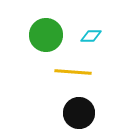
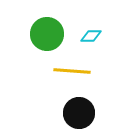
green circle: moved 1 px right, 1 px up
yellow line: moved 1 px left, 1 px up
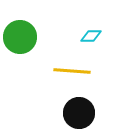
green circle: moved 27 px left, 3 px down
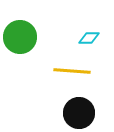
cyan diamond: moved 2 px left, 2 px down
